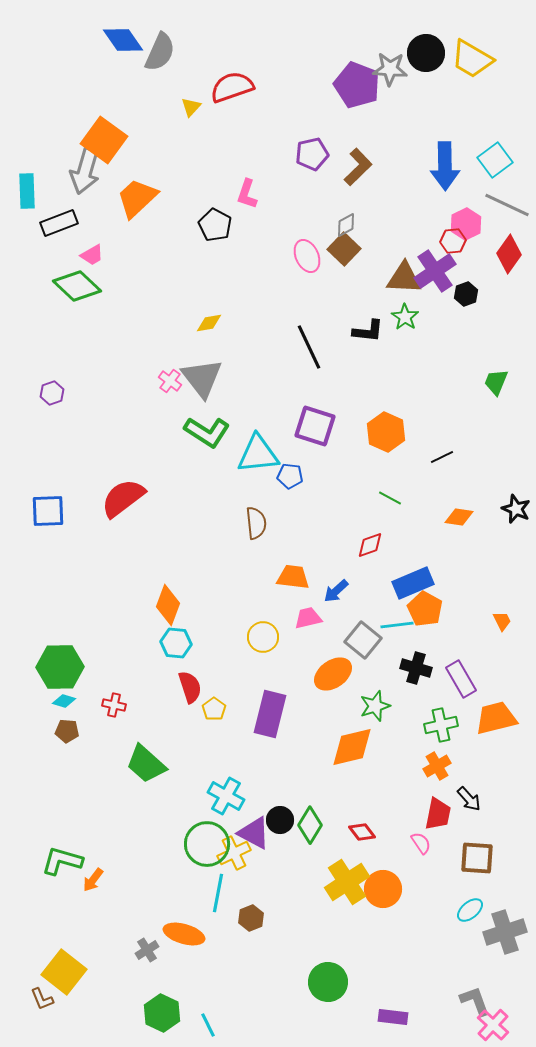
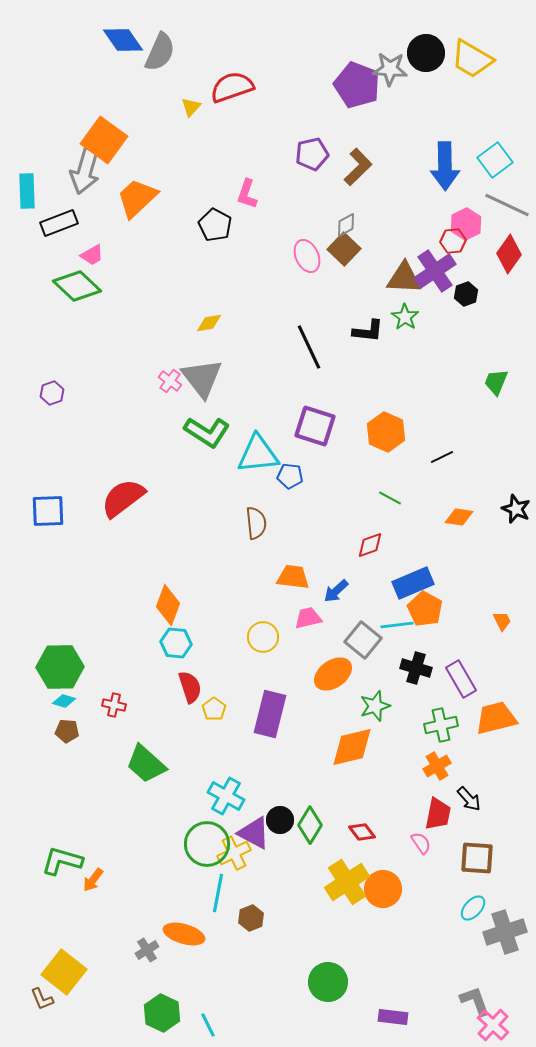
cyan ellipse at (470, 910): moved 3 px right, 2 px up; rotated 8 degrees counterclockwise
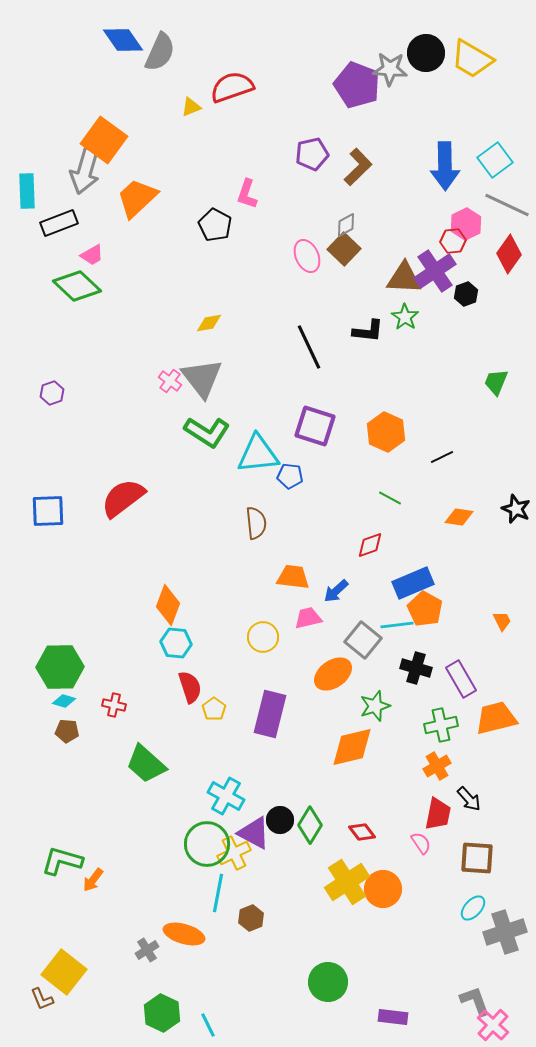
yellow triangle at (191, 107): rotated 25 degrees clockwise
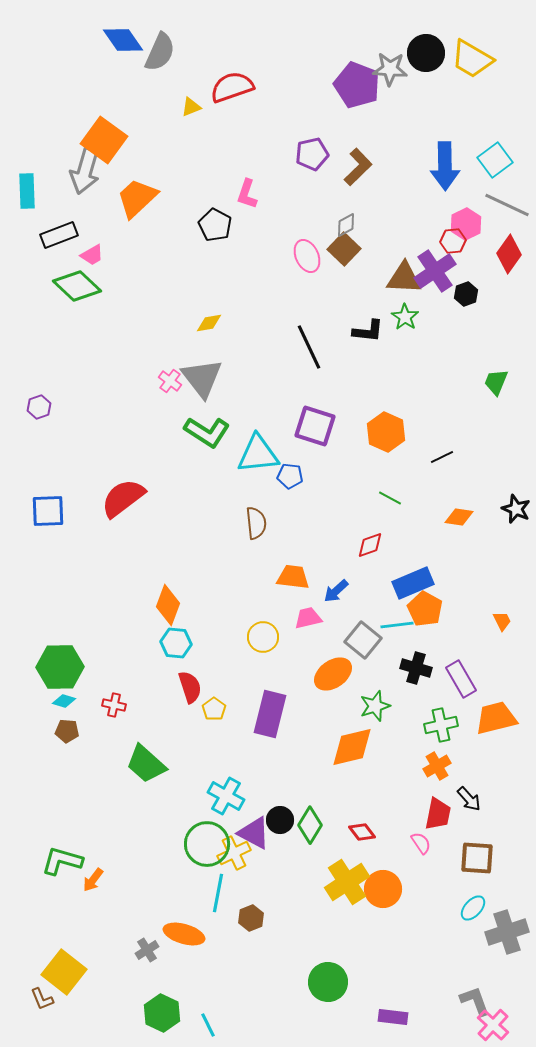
black rectangle at (59, 223): moved 12 px down
purple hexagon at (52, 393): moved 13 px left, 14 px down
gray cross at (505, 932): moved 2 px right
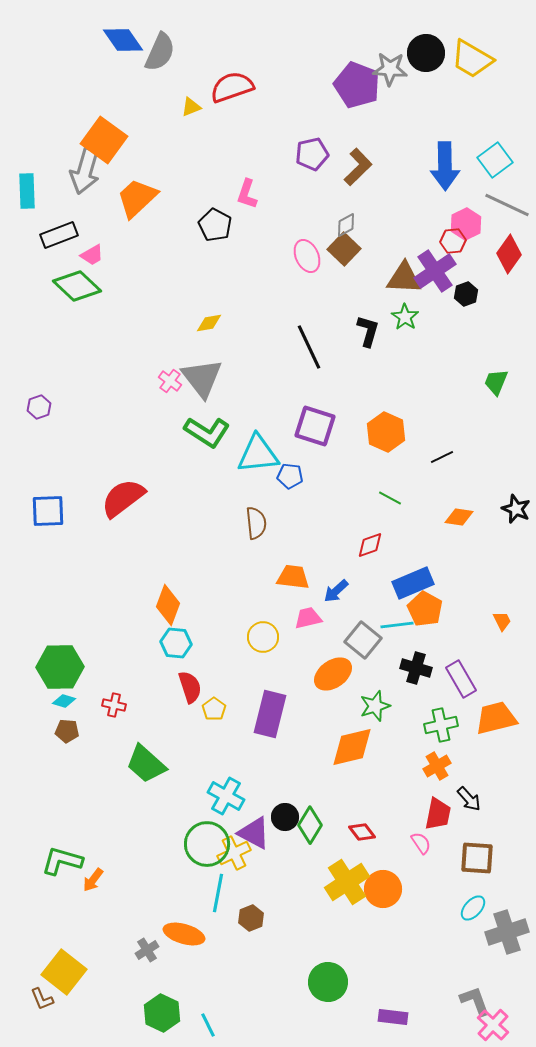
black L-shape at (368, 331): rotated 80 degrees counterclockwise
black circle at (280, 820): moved 5 px right, 3 px up
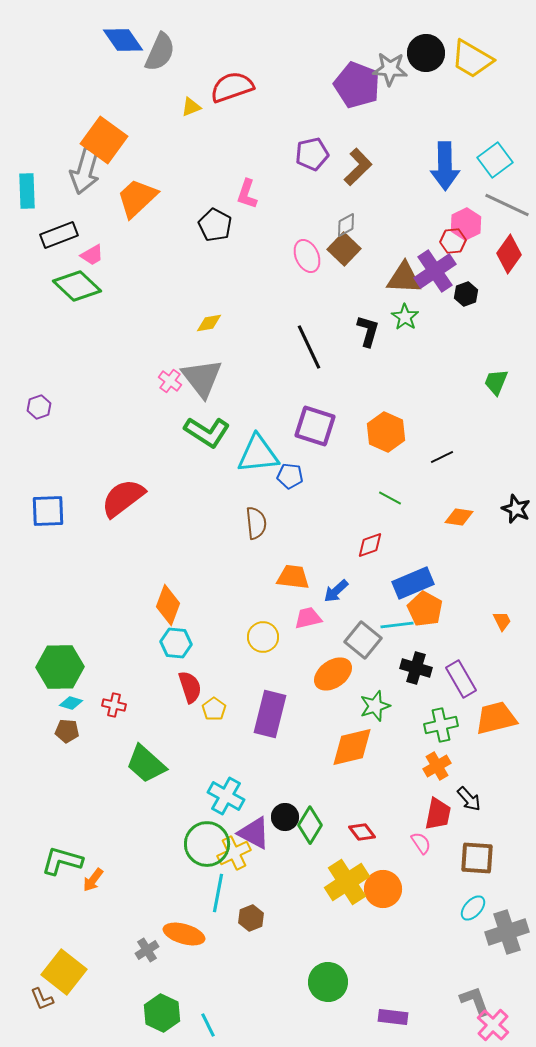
cyan diamond at (64, 701): moved 7 px right, 2 px down
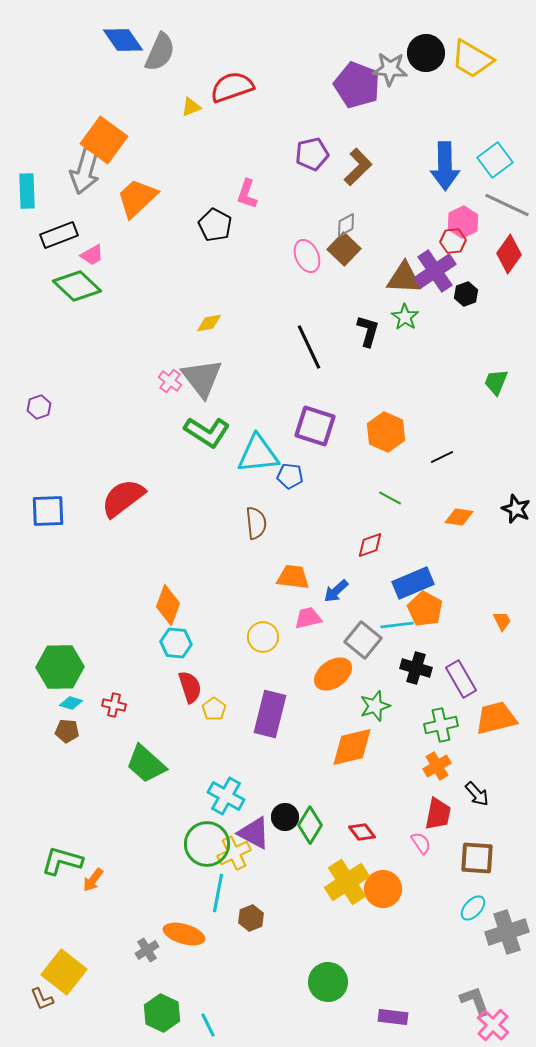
pink hexagon at (466, 224): moved 3 px left, 2 px up
black arrow at (469, 799): moved 8 px right, 5 px up
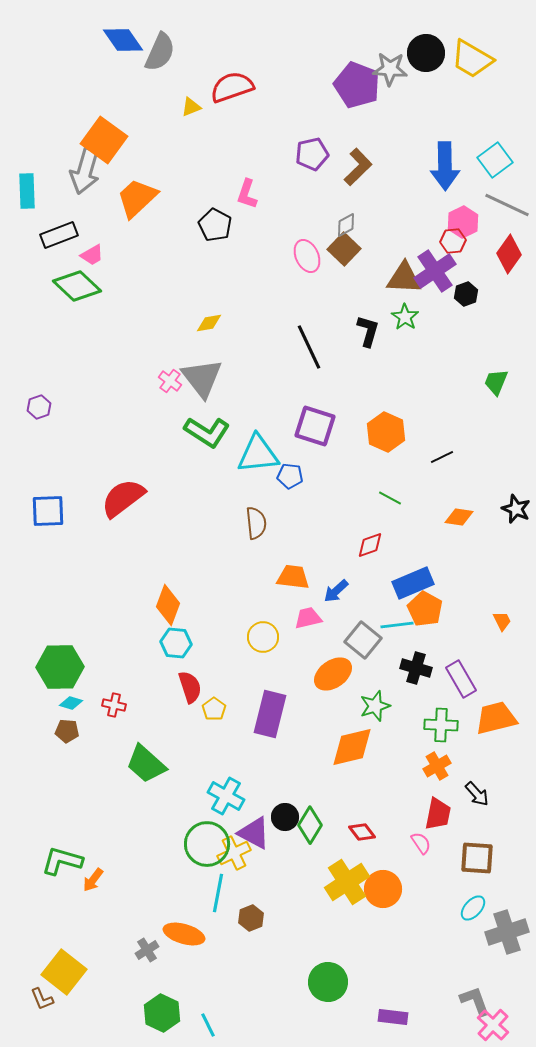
green cross at (441, 725): rotated 16 degrees clockwise
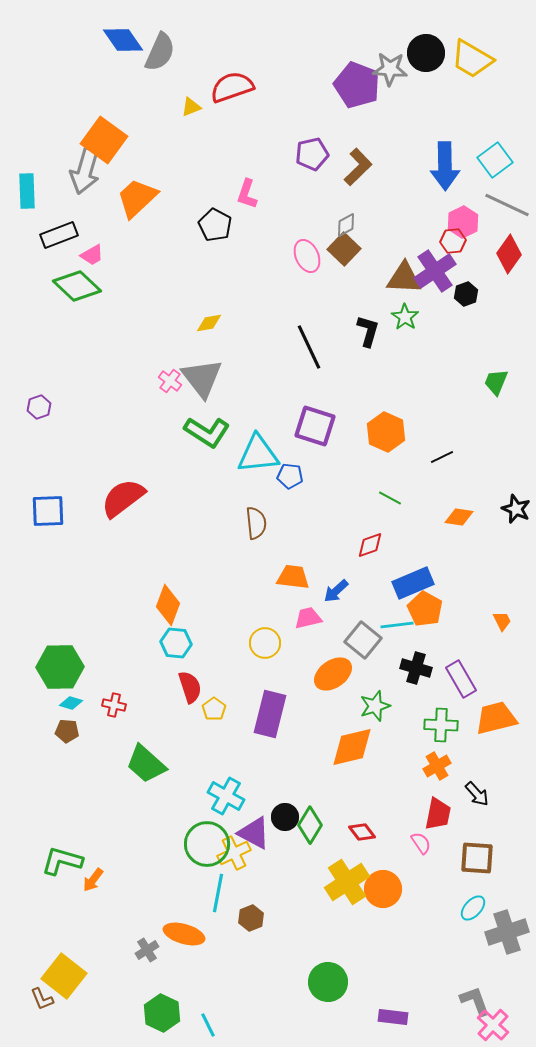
yellow circle at (263, 637): moved 2 px right, 6 px down
yellow square at (64, 972): moved 4 px down
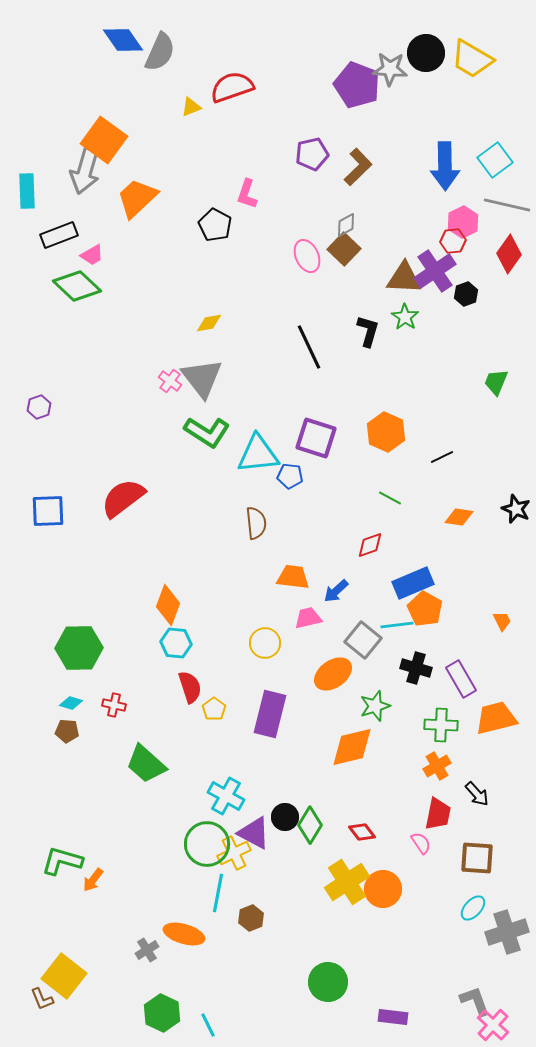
gray line at (507, 205): rotated 12 degrees counterclockwise
purple square at (315, 426): moved 1 px right, 12 px down
green hexagon at (60, 667): moved 19 px right, 19 px up
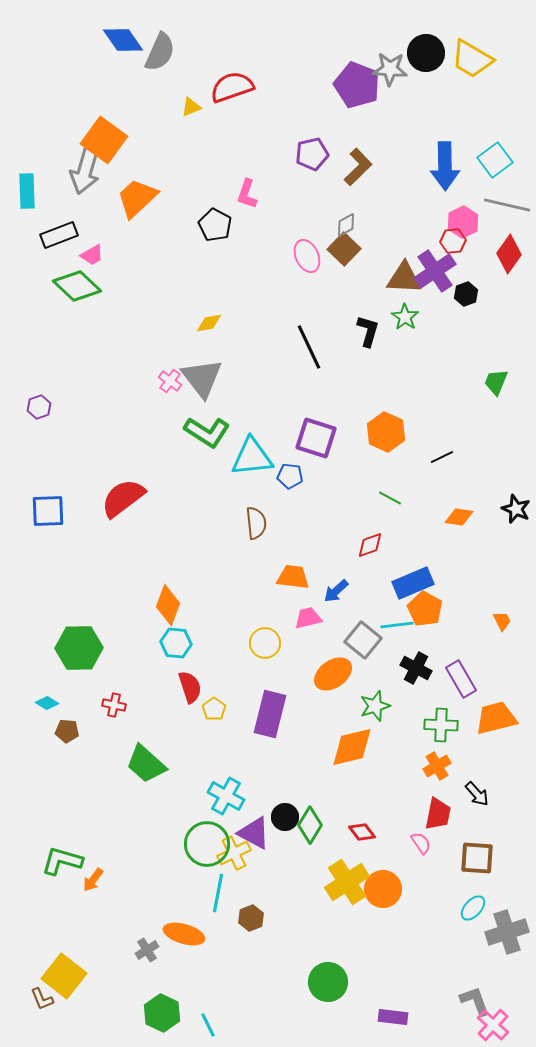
cyan triangle at (258, 454): moved 6 px left, 3 px down
black cross at (416, 668): rotated 12 degrees clockwise
cyan diamond at (71, 703): moved 24 px left; rotated 15 degrees clockwise
